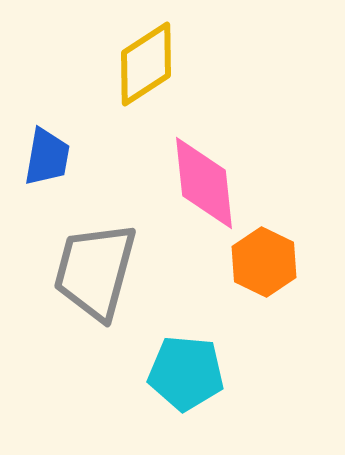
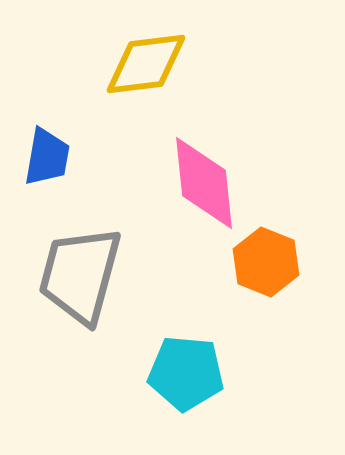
yellow diamond: rotated 26 degrees clockwise
orange hexagon: moved 2 px right; rotated 4 degrees counterclockwise
gray trapezoid: moved 15 px left, 4 px down
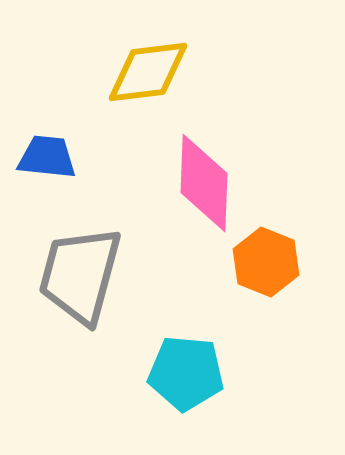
yellow diamond: moved 2 px right, 8 px down
blue trapezoid: rotated 94 degrees counterclockwise
pink diamond: rotated 8 degrees clockwise
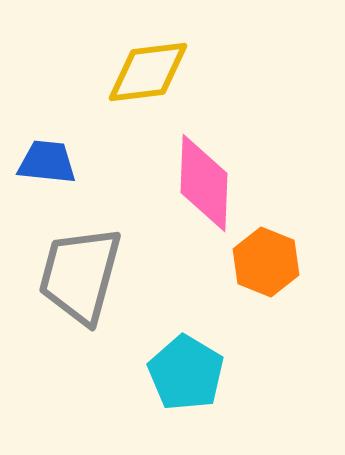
blue trapezoid: moved 5 px down
cyan pentagon: rotated 26 degrees clockwise
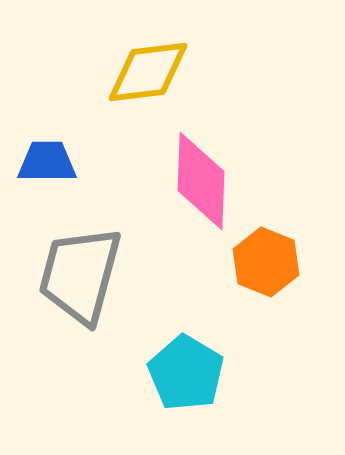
blue trapezoid: rotated 6 degrees counterclockwise
pink diamond: moved 3 px left, 2 px up
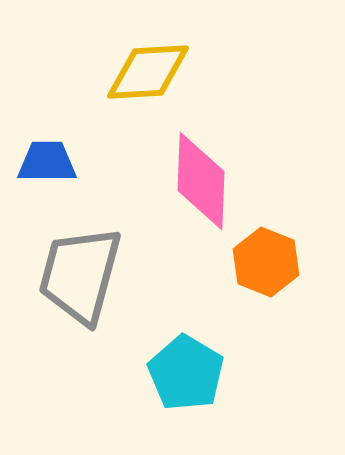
yellow diamond: rotated 4 degrees clockwise
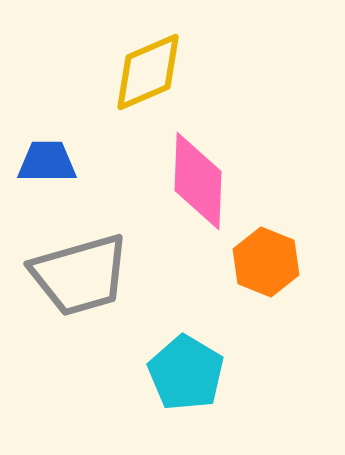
yellow diamond: rotated 20 degrees counterclockwise
pink diamond: moved 3 px left
gray trapezoid: rotated 121 degrees counterclockwise
